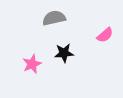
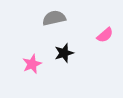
black star: rotated 12 degrees counterclockwise
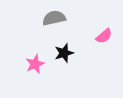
pink semicircle: moved 1 px left, 1 px down
pink star: moved 3 px right
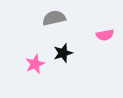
pink semicircle: moved 1 px right, 1 px up; rotated 30 degrees clockwise
black star: moved 1 px left
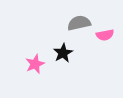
gray semicircle: moved 25 px right, 5 px down
black star: rotated 12 degrees counterclockwise
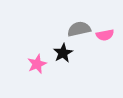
gray semicircle: moved 6 px down
pink star: moved 2 px right
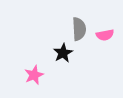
gray semicircle: rotated 100 degrees clockwise
pink star: moved 3 px left, 11 px down
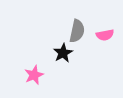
gray semicircle: moved 2 px left, 2 px down; rotated 15 degrees clockwise
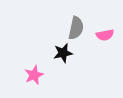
gray semicircle: moved 1 px left, 3 px up
black star: rotated 18 degrees clockwise
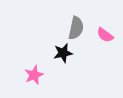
pink semicircle: rotated 48 degrees clockwise
